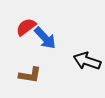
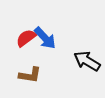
red semicircle: moved 11 px down
black arrow: rotated 12 degrees clockwise
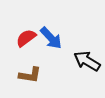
blue arrow: moved 6 px right
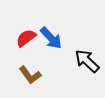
black arrow: rotated 12 degrees clockwise
brown L-shape: rotated 45 degrees clockwise
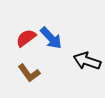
black arrow: rotated 24 degrees counterclockwise
brown L-shape: moved 1 px left, 2 px up
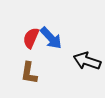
red semicircle: moved 5 px right; rotated 30 degrees counterclockwise
brown L-shape: rotated 45 degrees clockwise
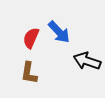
blue arrow: moved 8 px right, 6 px up
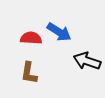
blue arrow: rotated 15 degrees counterclockwise
red semicircle: rotated 70 degrees clockwise
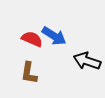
blue arrow: moved 5 px left, 4 px down
red semicircle: moved 1 px right, 1 px down; rotated 20 degrees clockwise
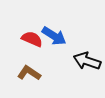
brown L-shape: rotated 115 degrees clockwise
